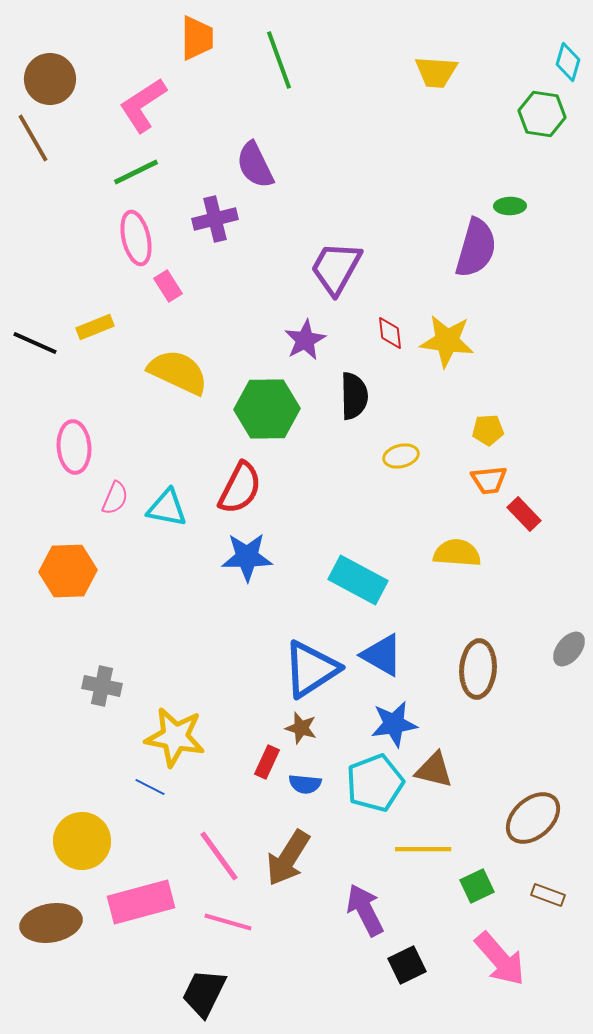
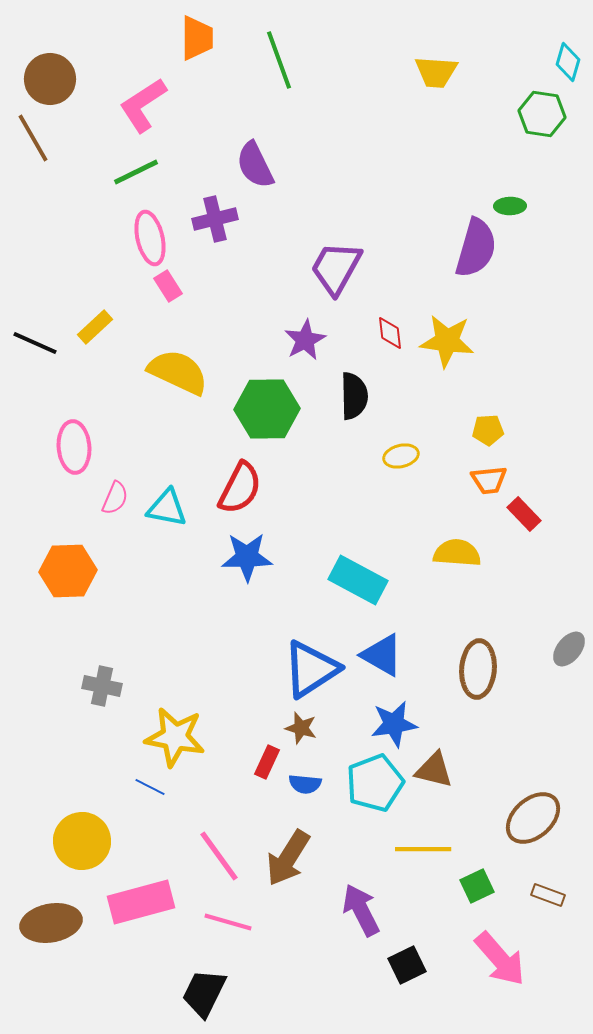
pink ellipse at (136, 238): moved 14 px right
yellow rectangle at (95, 327): rotated 21 degrees counterclockwise
purple arrow at (365, 910): moved 4 px left
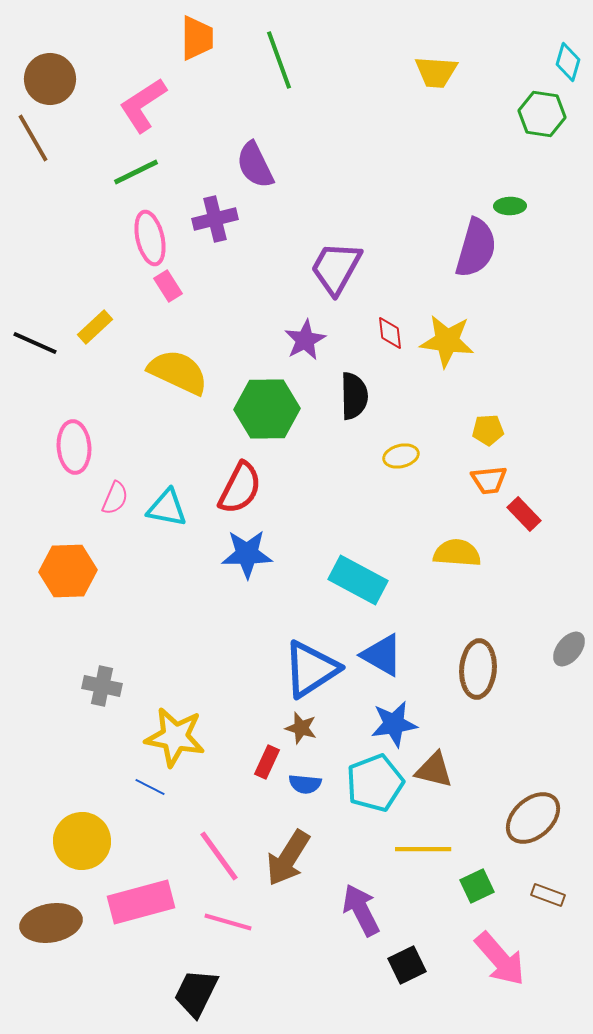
blue star at (247, 557): moved 3 px up
black trapezoid at (204, 993): moved 8 px left
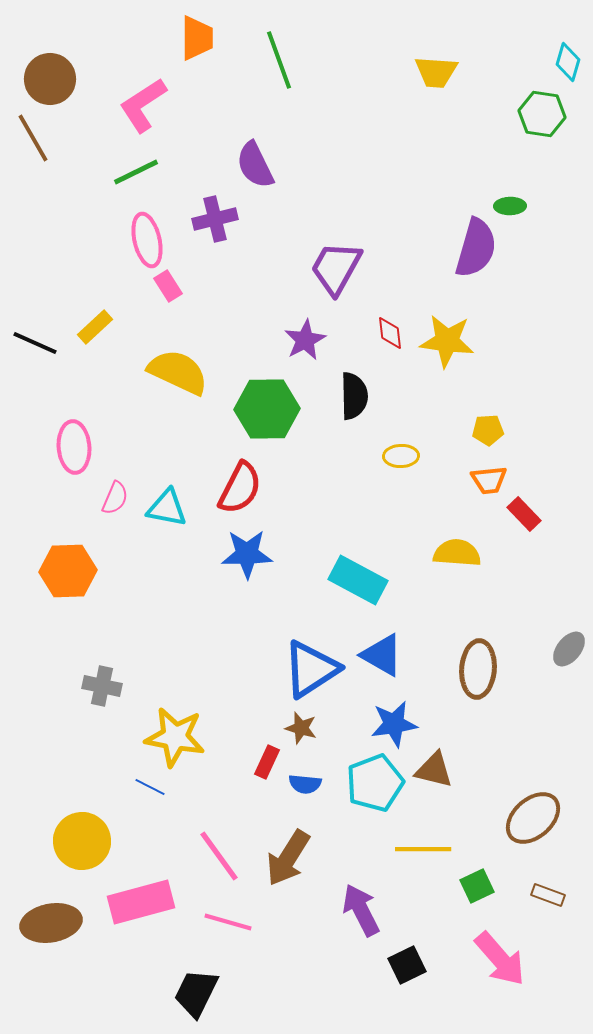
pink ellipse at (150, 238): moved 3 px left, 2 px down
yellow ellipse at (401, 456): rotated 12 degrees clockwise
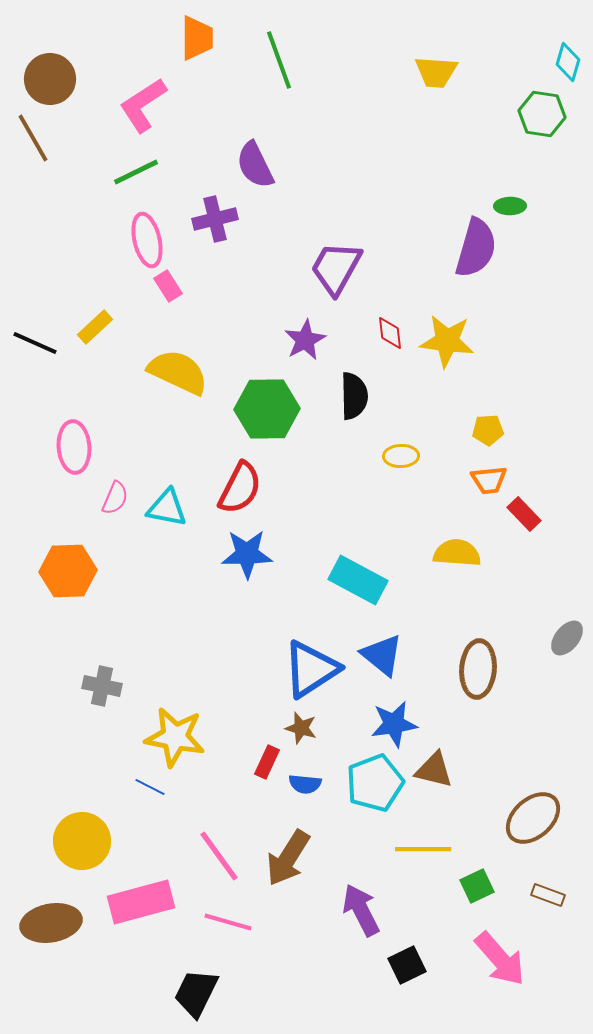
gray ellipse at (569, 649): moved 2 px left, 11 px up
blue triangle at (382, 655): rotated 9 degrees clockwise
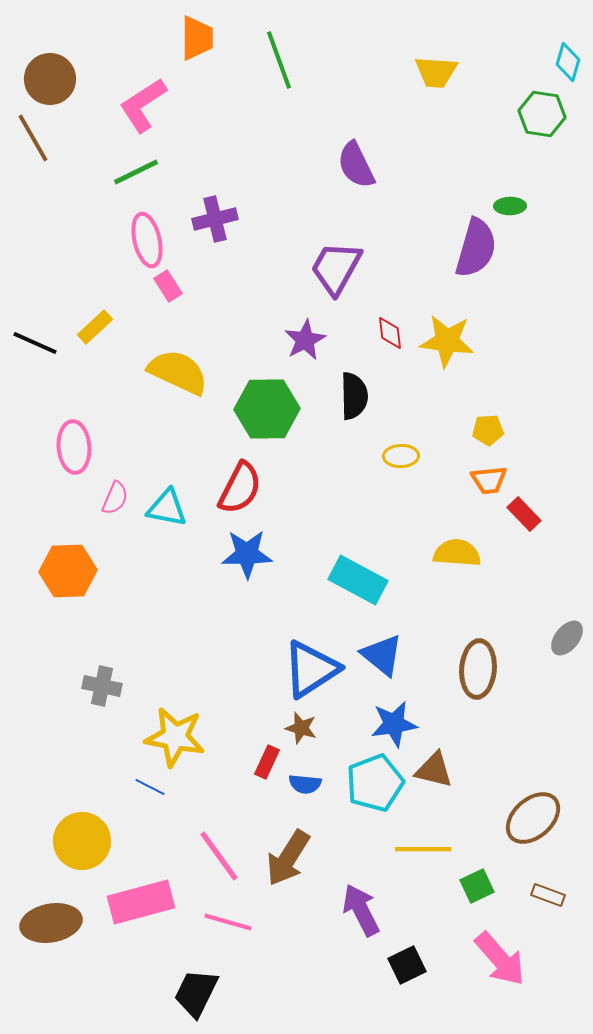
purple semicircle at (255, 165): moved 101 px right
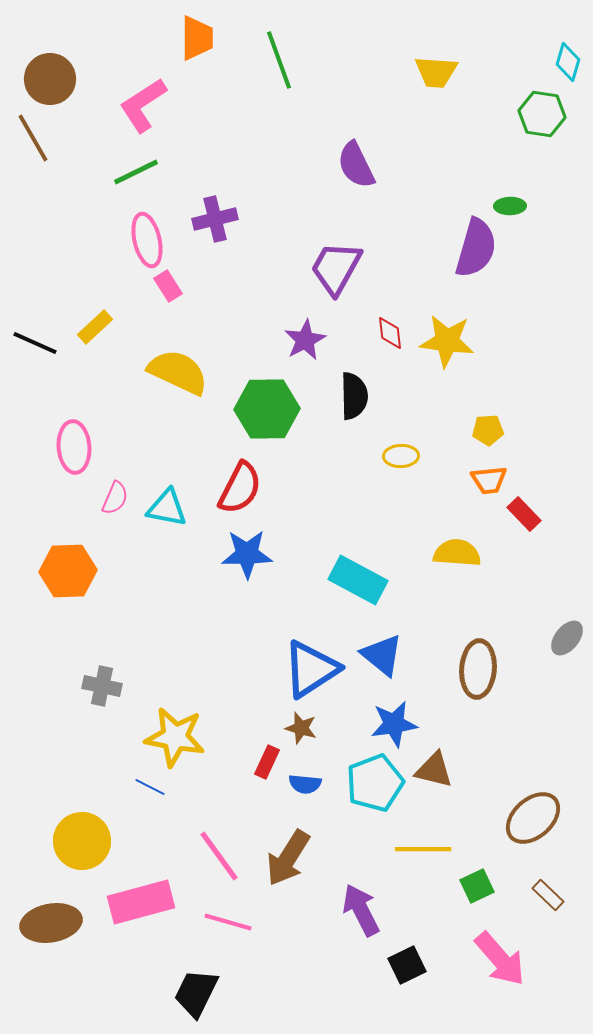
brown rectangle at (548, 895): rotated 24 degrees clockwise
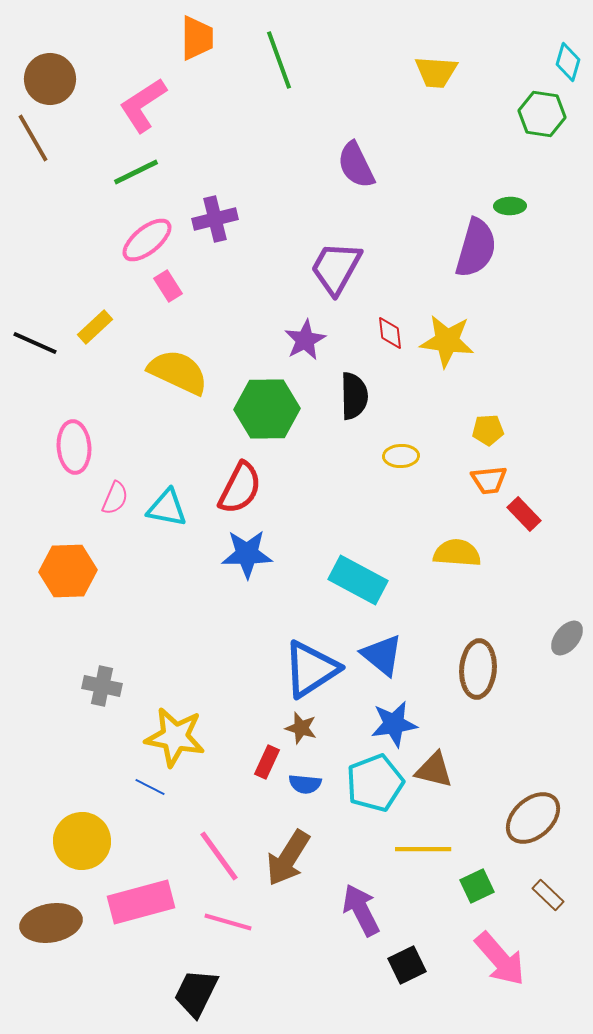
pink ellipse at (147, 240): rotated 64 degrees clockwise
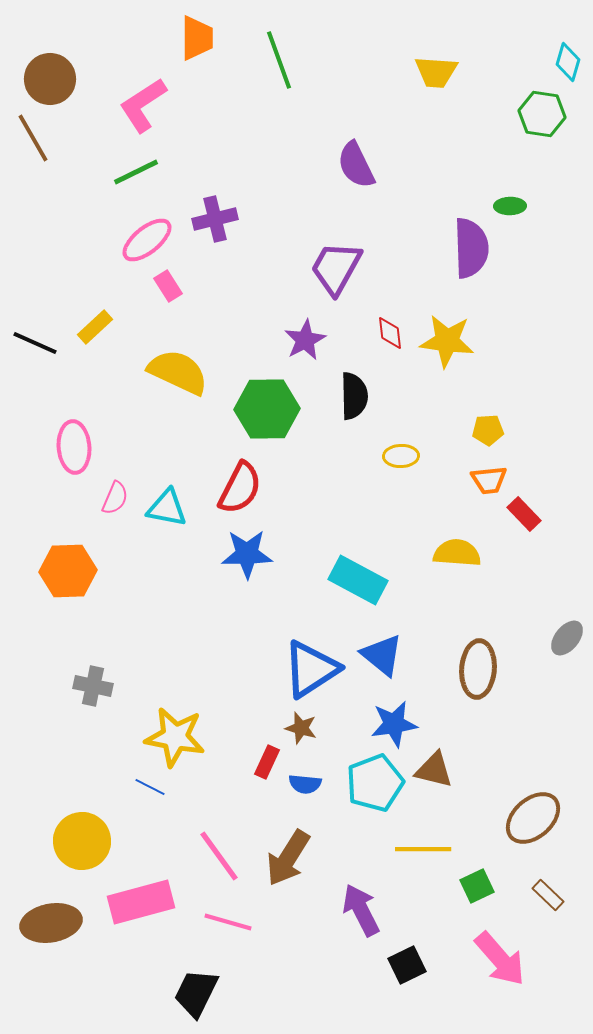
purple semicircle at (476, 248): moved 5 px left; rotated 18 degrees counterclockwise
gray cross at (102, 686): moved 9 px left
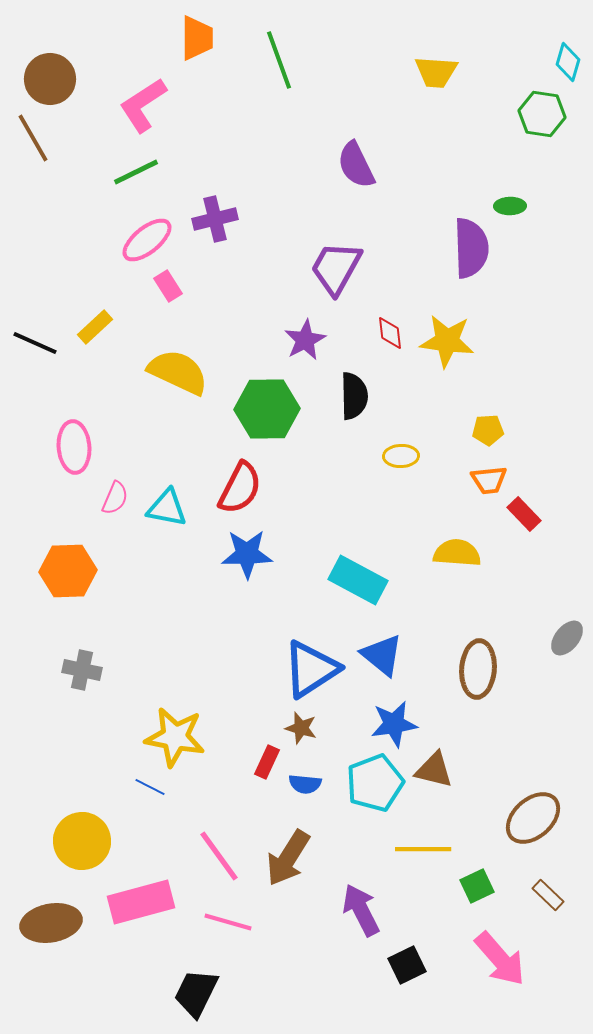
gray cross at (93, 686): moved 11 px left, 16 px up
